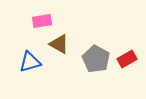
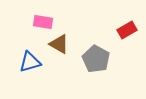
pink rectangle: moved 1 px right, 1 px down; rotated 18 degrees clockwise
red rectangle: moved 29 px up
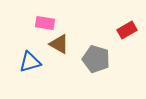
pink rectangle: moved 2 px right, 1 px down
gray pentagon: rotated 12 degrees counterclockwise
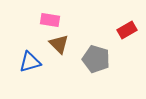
pink rectangle: moved 5 px right, 3 px up
brown triangle: rotated 15 degrees clockwise
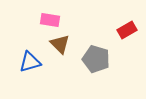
brown triangle: moved 1 px right
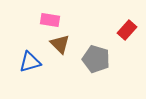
red rectangle: rotated 18 degrees counterclockwise
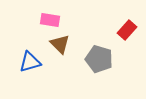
gray pentagon: moved 3 px right
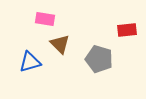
pink rectangle: moved 5 px left, 1 px up
red rectangle: rotated 42 degrees clockwise
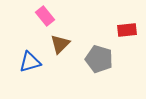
pink rectangle: moved 3 px up; rotated 42 degrees clockwise
brown triangle: rotated 30 degrees clockwise
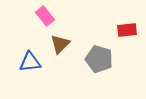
blue triangle: rotated 10 degrees clockwise
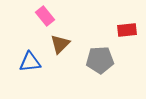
gray pentagon: moved 1 px right, 1 px down; rotated 20 degrees counterclockwise
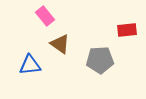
brown triangle: rotated 40 degrees counterclockwise
blue triangle: moved 3 px down
